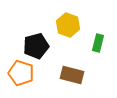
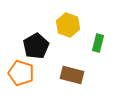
black pentagon: rotated 15 degrees counterclockwise
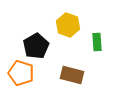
green rectangle: moved 1 px left, 1 px up; rotated 18 degrees counterclockwise
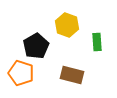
yellow hexagon: moved 1 px left
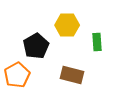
yellow hexagon: rotated 20 degrees counterclockwise
orange pentagon: moved 4 px left, 2 px down; rotated 25 degrees clockwise
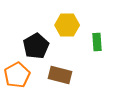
brown rectangle: moved 12 px left
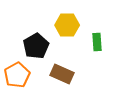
brown rectangle: moved 2 px right, 1 px up; rotated 10 degrees clockwise
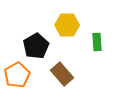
brown rectangle: rotated 25 degrees clockwise
